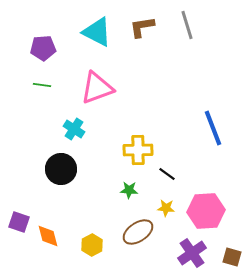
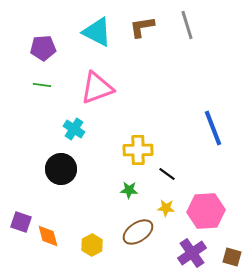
purple square: moved 2 px right
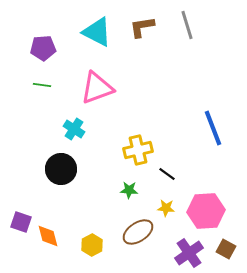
yellow cross: rotated 12 degrees counterclockwise
purple cross: moved 3 px left
brown square: moved 6 px left, 8 px up; rotated 12 degrees clockwise
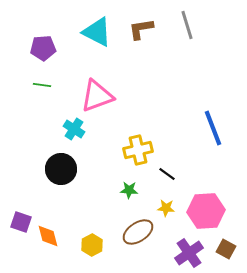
brown L-shape: moved 1 px left, 2 px down
pink triangle: moved 8 px down
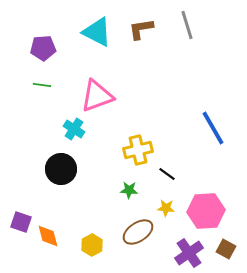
blue line: rotated 9 degrees counterclockwise
